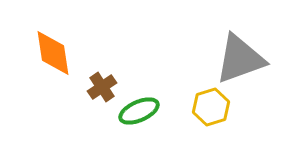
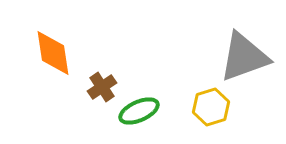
gray triangle: moved 4 px right, 2 px up
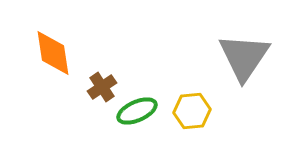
gray triangle: rotated 36 degrees counterclockwise
yellow hexagon: moved 19 px left, 4 px down; rotated 12 degrees clockwise
green ellipse: moved 2 px left
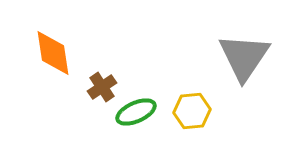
green ellipse: moved 1 px left, 1 px down
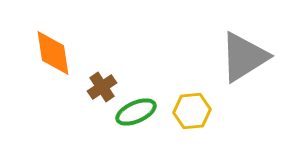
gray triangle: rotated 24 degrees clockwise
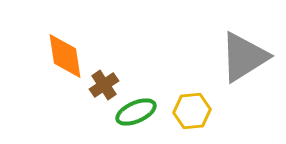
orange diamond: moved 12 px right, 3 px down
brown cross: moved 2 px right, 2 px up
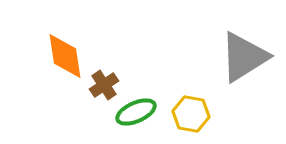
yellow hexagon: moved 1 px left, 3 px down; rotated 15 degrees clockwise
